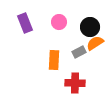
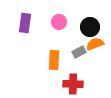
purple rectangle: rotated 30 degrees clockwise
orange semicircle: moved 1 px down; rotated 12 degrees clockwise
red cross: moved 2 px left, 1 px down
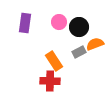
black circle: moved 11 px left
orange rectangle: moved 1 px down; rotated 36 degrees counterclockwise
red cross: moved 23 px left, 3 px up
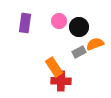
pink circle: moved 1 px up
orange rectangle: moved 6 px down
red cross: moved 11 px right
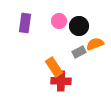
black circle: moved 1 px up
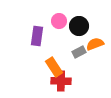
purple rectangle: moved 12 px right, 13 px down
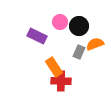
pink circle: moved 1 px right, 1 px down
purple rectangle: rotated 72 degrees counterclockwise
gray rectangle: rotated 40 degrees counterclockwise
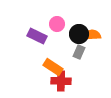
pink circle: moved 3 px left, 2 px down
black circle: moved 8 px down
orange semicircle: moved 3 px left, 9 px up; rotated 18 degrees clockwise
orange rectangle: moved 1 px left; rotated 24 degrees counterclockwise
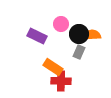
pink circle: moved 4 px right
